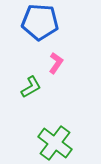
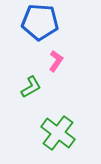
pink L-shape: moved 2 px up
green cross: moved 3 px right, 10 px up
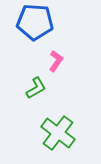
blue pentagon: moved 5 px left
green L-shape: moved 5 px right, 1 px down
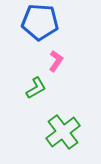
blue pentagon: moved 5 px right
green cross: moved 5 px right, 1 px up; rotated 16 degrees clockwise
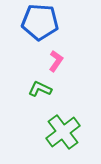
green L-shape: moved 4 px right, 1 px down; rotated 125 degrees counterclockwise
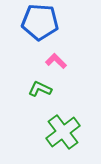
pink L-shape: rotated 80 degrees counterclockwise
